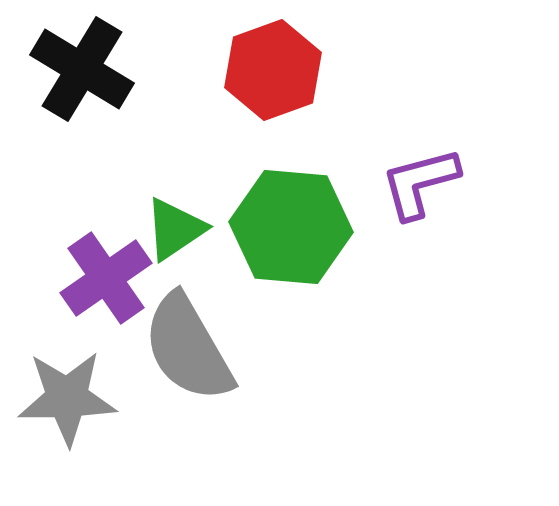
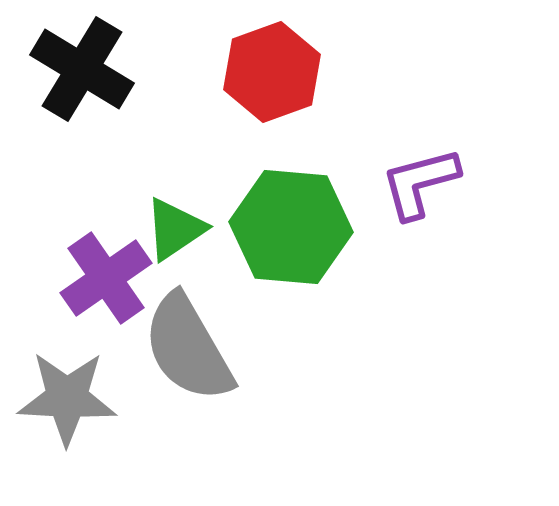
red hexagon: moved 1 px left, 2 px down
gray star: rotated 4 degrees clockwise
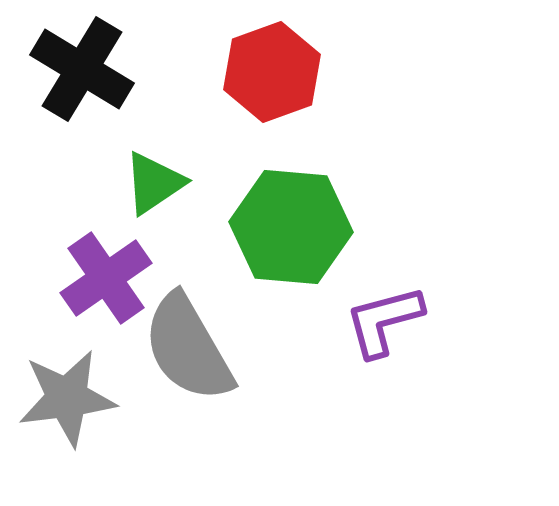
purple L-shape: moved 36 px left, 138 px down
green triangle: moved 21 px left, 46 px up
gray star: rotated 10 degrees counterclockwise
